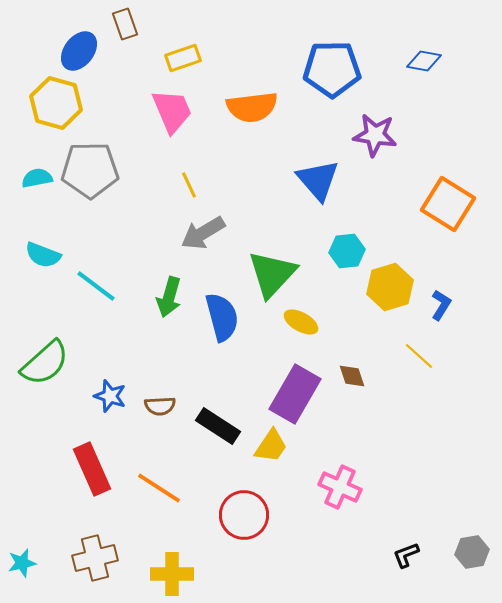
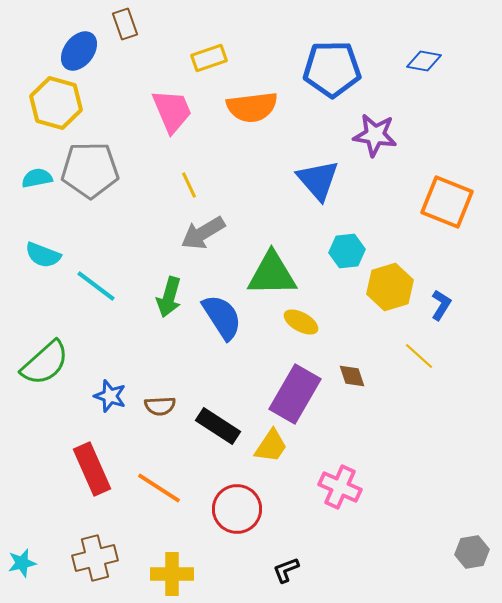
yellow rectangle at (183, 58): moved 26 px right
orange square at (448, 204): moved 1 px left, 2 px up; rotated 10 degrees counterclockwise
green triangle at (272, 274): rotated 46 degrees clockwise
blue semicircle at (222, 317): rotated 18 degrees counterclockwise
red circle at (244, 515): moved 7 px left, 6 px up
black L-shape at (406, 555): moved 120 px left, 15 px down
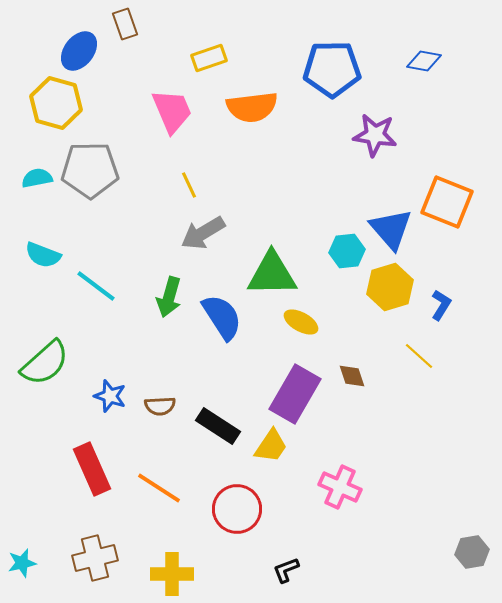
blue triangle at (318, 180): moved 73 px right, 49 px down
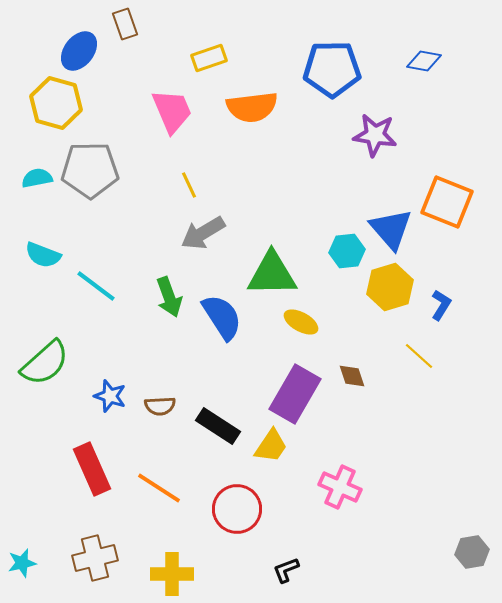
green arrow at (169, 297): rotated 36 degrees counterclockwise
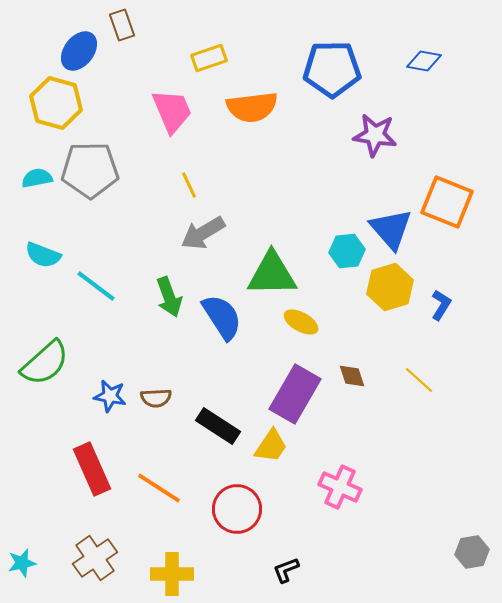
brown rectangle at (125, 24): moved 3 px left, 1 px down
yellow line at (419, 356): moved 24 px down
blue star at (110, 396): rotated 8 degrees counterclockwise
brown semicircle at (160, 406): moved 4 px left, 8 px up
brown cross at (95, 558): rotated 21 degrees counterclockwise
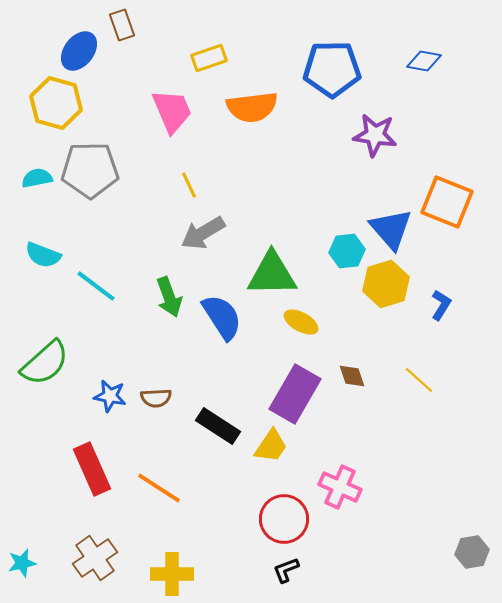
yellow hexagon at (390, 287): moved 4 px left, 3 px up
red circle at (237, 509): moved 47 px right, 10 px down
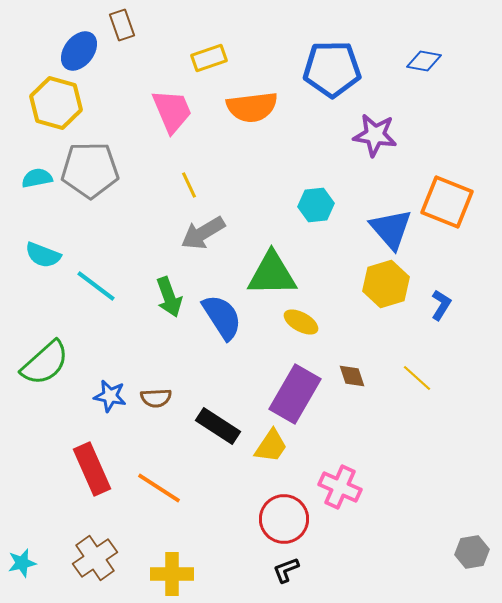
cyan hexagon at (347, 251): moved 31 px left, 46 px up
yellow line at (419, 380): moved 2 px left, 2 px up
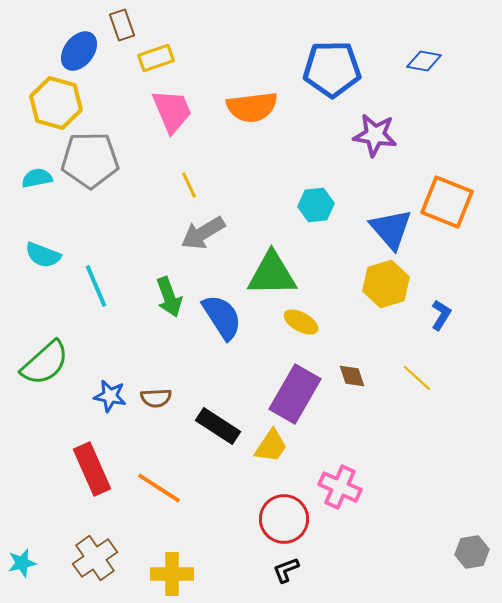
yellow rectangle at (209, 58): moved 53 px left
gray pentagon at (90, 170): moved 10 px up
cyan line at (96, 286): rotated 30 degrees clockwise
blue L-shape at (441, 305): moved 10 px down
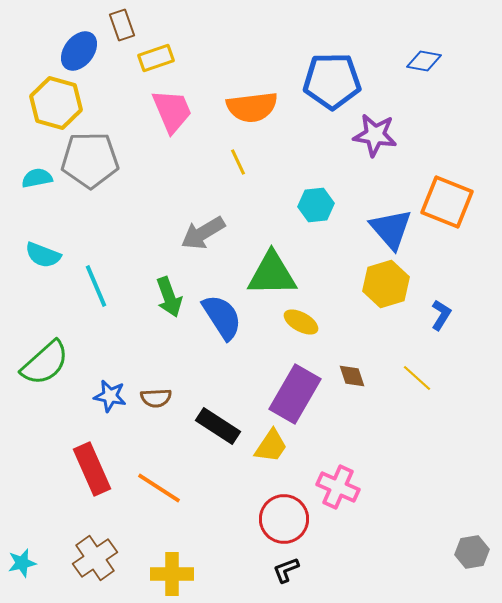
blue pentagon at (332, 69): moved 12 px down
yellow line at (189, 185): moved 49 px right, 23 px up
pink cross at (340, 487): moved 2 px left
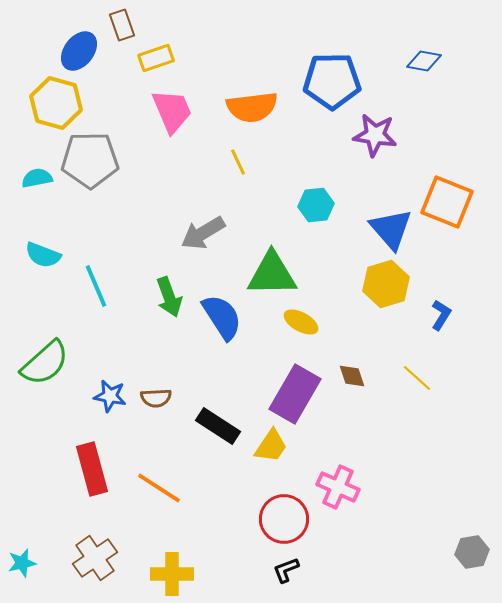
red rectangle at (92, 469): rotated 9 degrees clockwise
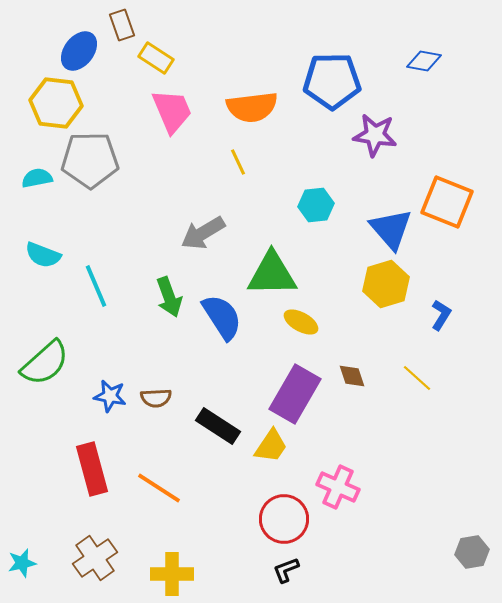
yellow rectangle at (156, 58): rotated 52 degrees clockwise
yellow hexagon at (56, 103): rotated 9 degrees counterclockwise
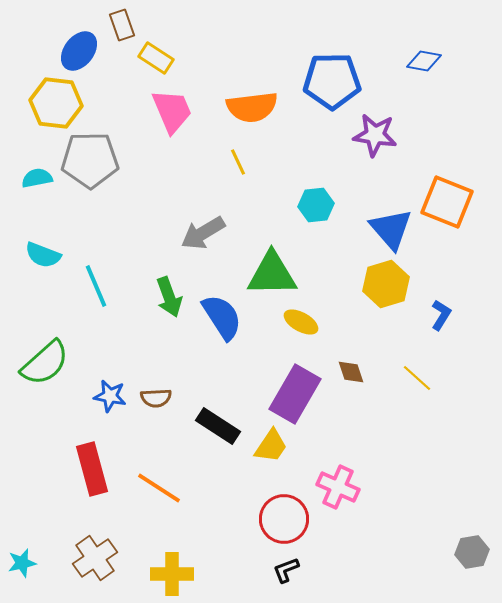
brown diamond at (352, 376): moved 1 px left, 4 px up
